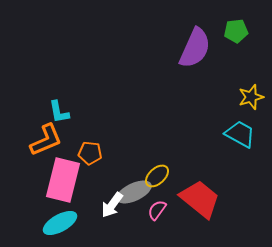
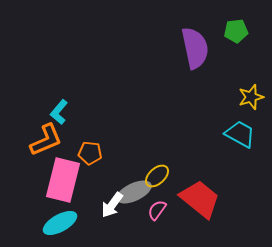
purple semicircle: rotated 36 degrees counterclockwise
cyan L-shape: rotated 50 degrees clockwise
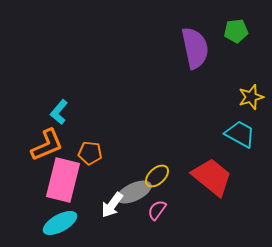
orange L-shape: moved 1 px right, 5 px down
red trapezoid: moved 12 px right, 22 px up
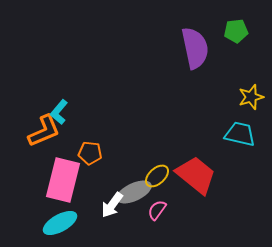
cyan trapezoid: rotated 16 degrees counterclockwise
orange L-shape: moved 3 px left, 14 px up
red trapezoid: moved 16 px left, 2 px up
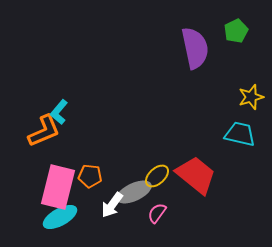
green pentagon: rotated 20 degrees counterclockwise
orange pentagon: moved 23 px down
pink rectangle: moved 5 px left, 7 px down
pink semicircle: moved 3 px down
cyan ellipse: moved 6 px up
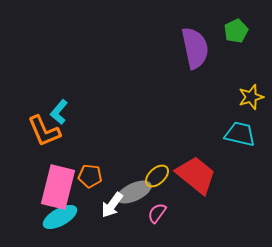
orange L-shape: rotated 90 degrees clockwise
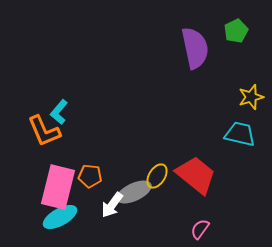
yellow ellipse: rotated 15 degrees counterclockwise
pink semicircle: moved 43 px right, 16 px down
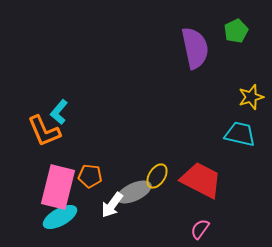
red trapezoid: moved 5 px right, 5 px down; rotated 12 degrees counterclockwise
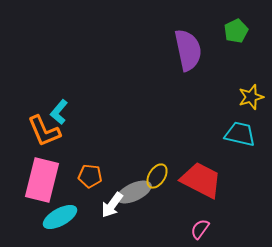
purple semicircle: moved 7 px left, 2 px down
pink rectangle: moved 16 px left, 7 px up
